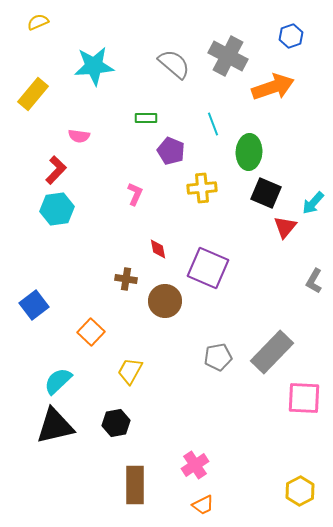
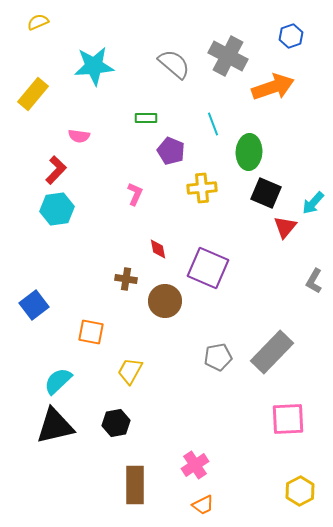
orange square: rotated 32 degrees counterclockwise
pink square: moved 16 px left, 21 px down; rotated 6 degrees counterclockwise
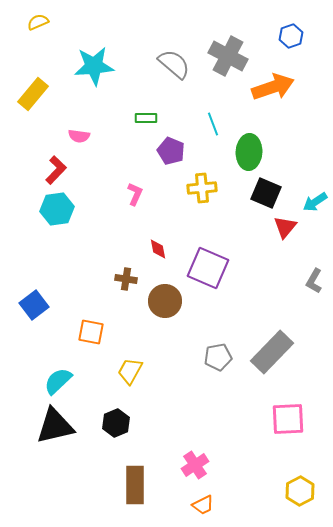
cyan arrow: moved 2 px right, 1 px up; rotated 15 degrees clockwise
black hexagon: rotated 12 degrees counterclockwise
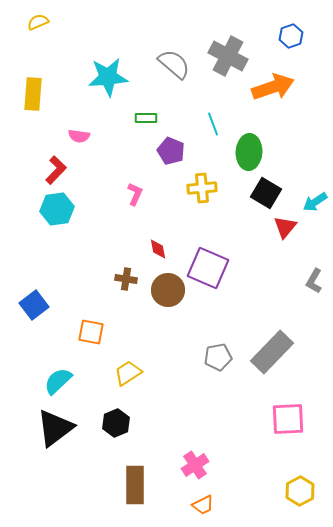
cyan star: moved 14 px right, 11 px down
yellow rectangle: rotated 36 degrees counterclockwise
black square: rotated 8 degrees clockwise
brown circle: moved 3 px right, 11 px up
yellow trapezoid: moved 2 px left, 2 px down; rotated 28 degrees clockwise
black triangle: moved 2 px down; rotated 24 degrees counterclockwise
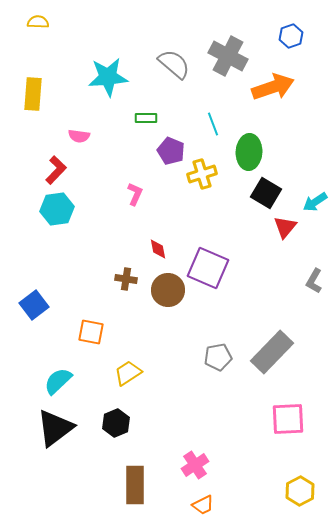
yellow semicircle: rotated 25 degrees clockwise
yellow cross: moved 14 px up; rotated 12 degrees counterclockwise
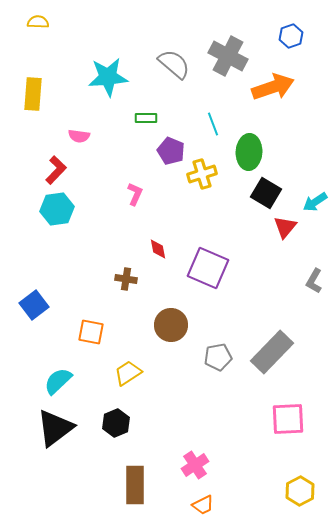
brown circle: moved 3 px right, 35 px down
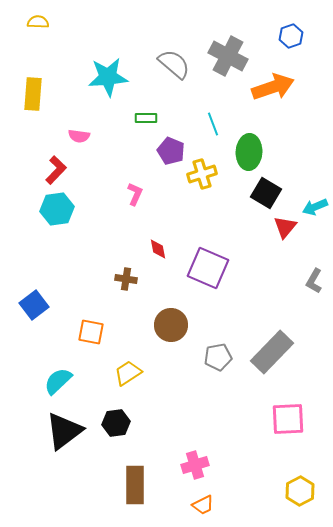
cyan arrow: moved 5 px down; rotated 10 degrees clockwise
black hexagon: rotated 16 degrees clockwise
black triangle: moved 9 px right, 3 px down
pink cross: rotated 16 degrees clockwise
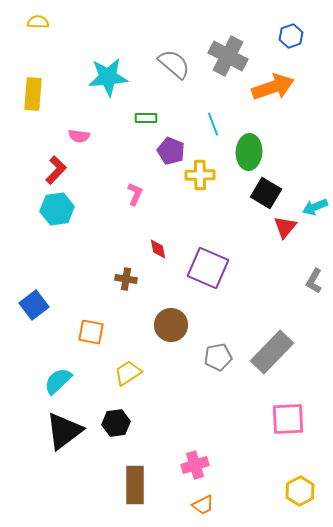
yellow cross: moved 2 px left, 1 px down; rotated 16 degrees clockwise
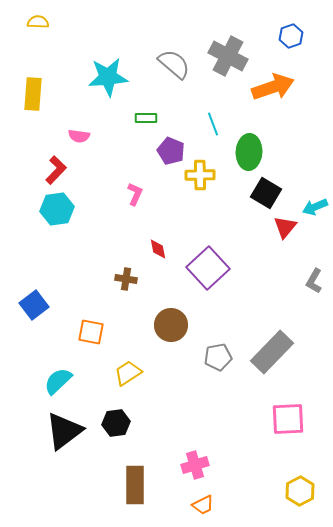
purple square: rotated 24 degrees clockwise
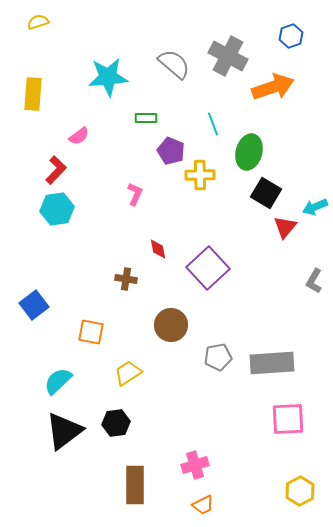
yellow semicircle: rotated 20 degrees counterclockwise
pink semicircle: rotated 45 degrees counterclockwise
green ellipse: rotated 12 degrees clockwise
gray rectangle: moved 11 px down; rotated 42 degrees clockwise
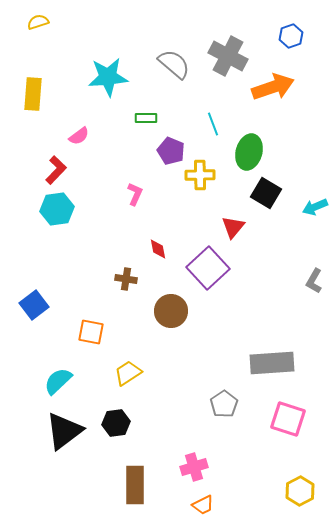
red triangle: moved 52 px left
brown circle: moved 14 px up
gray pentagon: moved 6 px right, 47 px down; rotated 24 degrees counterclockwise
pink square: rotated 21 degrees clockwise
pink cross: moved 1 px left, 2 px down
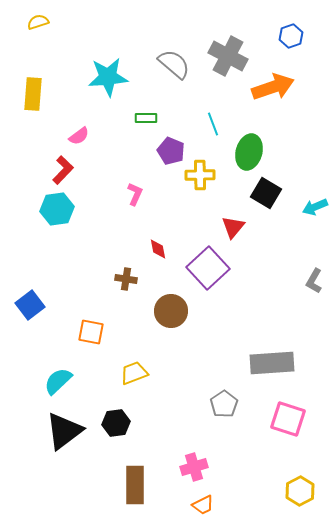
red L-shape: moved 7 px right
blue square: moved 4 px left
yellow trapezoid: moved 6 px right; rotated 12 degrees clockwise
